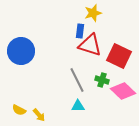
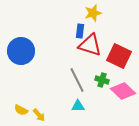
yellow semicircle: moved 2 px right
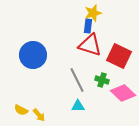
blue rectangle: moved 8 px right, 5 px up
blue circle: moved 12 px right, 4 px down
pink diamond: moved 2 px down
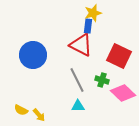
red triangle: moved 9 px left; rotated 10 degrees clockwise
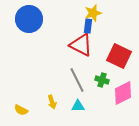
blue circle: moved 4 px left, 36 px up
pink diamond: rotated 70 degrees counterclockwise
yellow arrow: moved 13 px right, 13 px up; rotated 24 degrees clockwise
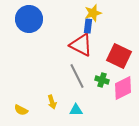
gray line: moved 4 px up
pink diamond: moved 5 px up
cyan triangle: moved 2 px left, 4 px down
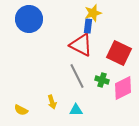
red square: moved 3 px up
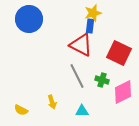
blue rectangle: moved 2 px right
pink diamond: moved 4 px down
cyan triangle: moved 6 px right, 1 px down
